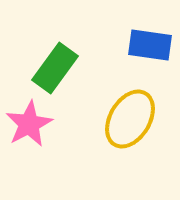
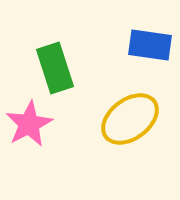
green rectangle: rotated 54 degrees counterclockwise
yellow ellipse: rotated 22 degrees clockwise
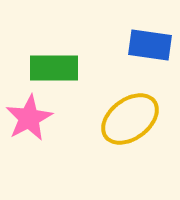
green rectangle: moved 1 px left; rotated 72 degrees counterclockwise
pink star: moved 6 px up
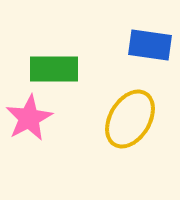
green rectangle: moved 1 px down
yellow ellipse: rotated 22 degrees counterclockwise
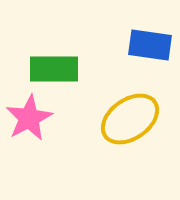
yellow ellipse: rotated 24 degrees clockwise
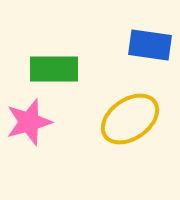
pink star: moved 4 px down; rotated 12 degrees clockwise
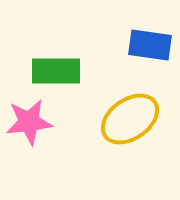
green rectangle: moved 2 px right, 2 px down
pink star: rotated 9 degrees clockwise
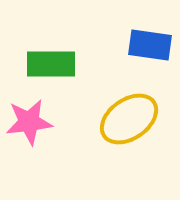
green rectangle: moved 5 px left, 7 px up
yellow ellipse: moved 1 px left
